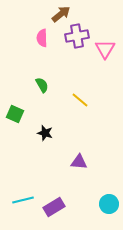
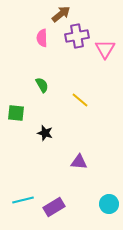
green square: moved 1 px right, 1 px up; rotated 18 degrees counterclockwise
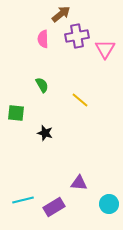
pink semicircle: moved 1 px right, 1 px down
purple triangle: moved 21 px down
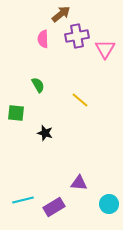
green semicircle: moved 4 px left
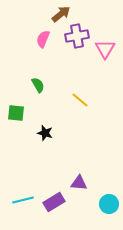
pink semicircle: rotated 24 degrees clockwise
purple rectangle: moved 5 px up
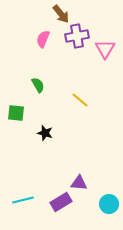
brown arrow: rotated 90 degrees clockwise
purple rectangle: moved 7 px right
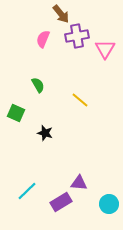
green square: rotated 18 degrees clockwise
cyan line: moved 4 px right, 9 px up; rotated 30 degrees counterclockwise
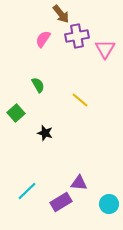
pink semicircle: rotated 12 degrees clockwise
green square: rotated 24 degrees clockwise
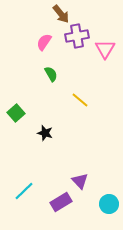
pink semicircle: moved 1 px right, 3 px down
green semicircle: moved 13 px right, 11 px up
purple triangle: moved 1 px right, 2 px up; rotated 42 degrees clockwise
cyan line: moved 3 px left
